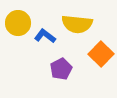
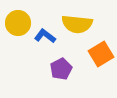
orange square: rotated 15 degrees clockwise
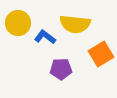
yellow semicircle: moved 2 px left
blue L-shape: moved 1 px down
purple pentagon: rotated 25 degrees clockwise
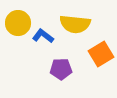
blue L-shape: moved 2 px left, 1 px up
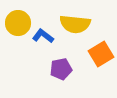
purple pentagon: rotated 10 degrees counterclockwise
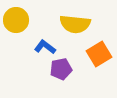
yellow circle: moved 2 px left, 3 px up
blue L-shape: moved 2 px right, 11 px down
orange square: moved 2 px left
